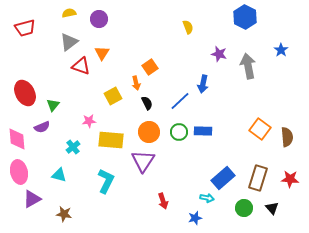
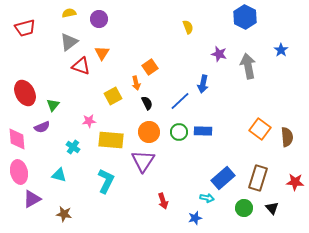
cyan cross at (73, 147): rotated 16 degrees counterclockwise
red star at (290, 179): moved 5 px right, 3 px down
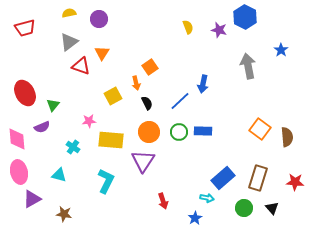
purple star at (219, 54): moved 24 px up
blue star at (195, 218): rotated 16 degrees counterclockwise
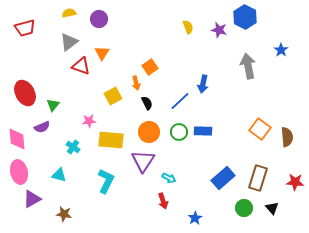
cyan arrow at (207, 198): moved 38 px left, 20 px up; rotated 16 degrees clockwise
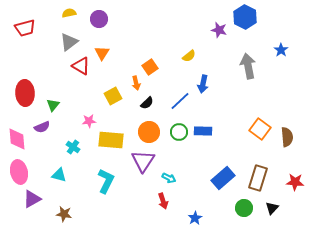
yellow semicircle at (188, 27): moved 1 px right, 29 px down; rotated 72 degrees clockwise
red triangle at (81, 66): rotated 12 degrees clockwise
red ellipse at (25, 93): rotated 25 degrees clockwise
black semicircle at (147, 103): rotated 72 degrees clockwise
black triangle at (272, 208): rotated 24 degrees clockwise
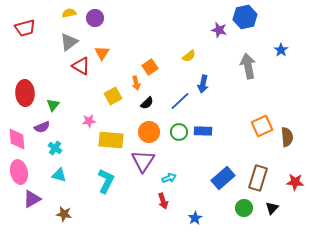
blue hexagon at (245, 17): rotated 20 degrees clockwise
purple circle at (99, 19): moved 4 px left, 1 px up
orange square at (260, 129): moved 2 px right, 3 px up; rotated 30 degrees clockwise
cyan cross at (73, 147): moved 18 px left, 1 px down
cyan arrow at (169, 178): rotated 48 degrees counterclockwise
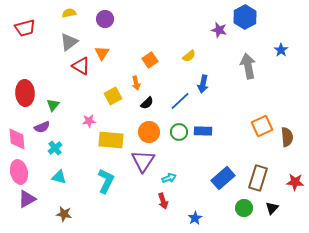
blue hexagon at (245, 17): rotated 15 degrees counterclockwise
purple circle at (95, 18): moved 10 px right, 1 px down
orange square at (150, 67): moved 7 px up
cyan cross at (55, 148): rotated 16 degrees clockwise
cyan triangle at (59, 175): moved 2 px down
purple triangle at (32, 199): moved 5 px left
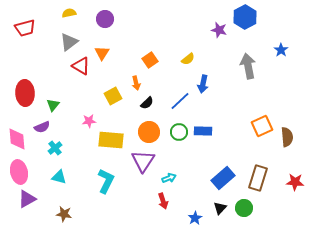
yellow semicircle at (189, 56): moved 1 px left, 3 px down
black triangle at (272, 208): moved 52 px left
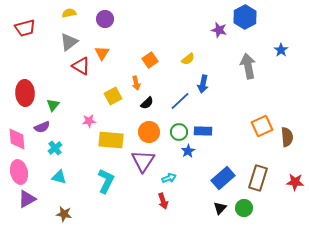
blue star at (195, 218): moved 7 px left, 67 px up
